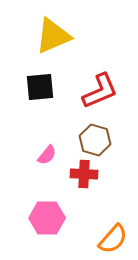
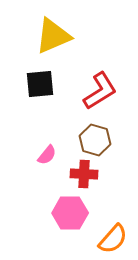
black square: moved 3 px up
red L-shape: rotated 9 degrees counterclockwise
pink hexagon: moved 23 px right, 5 px up
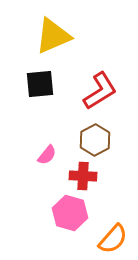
brown hexagon: rotated 16 degrees clockwise
red cross: moved 1 px left, 2 px down
pink hexagon: rotated 16 degrees clockwise
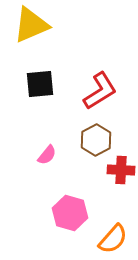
yellow triangle: moved 22 px left, 11 px up
brown hexagon: moved 1 px right
red cross: moved 38 px right, 6 px up
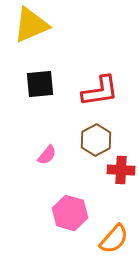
red L-shape: rotated 24 degrees clockwise
orange semicircle: moved 1 px right
